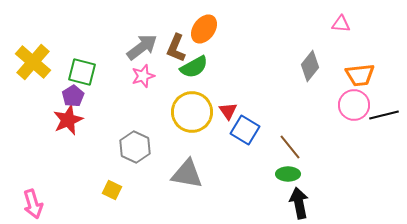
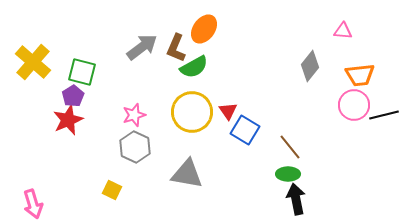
pink triangle: moved 2 px right, 7 px down
pink star: moved 9 px left, 39 px down
black arrow: moved 3 px left, 4 px up
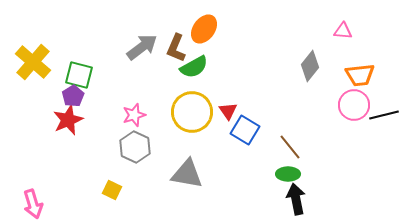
green square: moved 3 px left, 3 px down
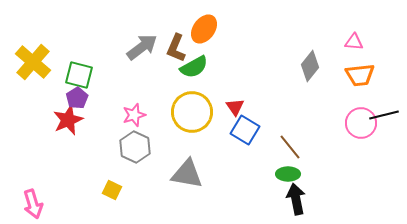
pink triangle: moved 11 px right, 11 px down
purple pentagon: moved 4 px right, 2 px down
pink circle: moved 7 px right, 18 px down
red triangle: moved 7 px right, 4 px up
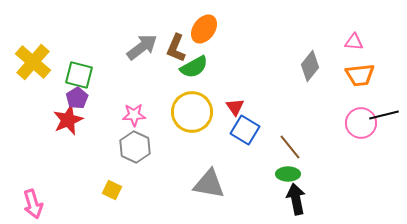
pink star: rotated 15 degrees clockwise
gray triangle: moved 22 px right, 10 px down
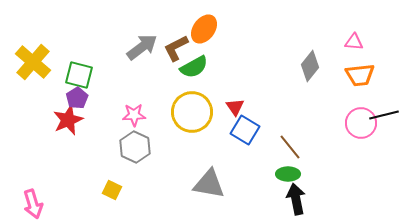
brown L-shape: rotated 40 degrees clockwise
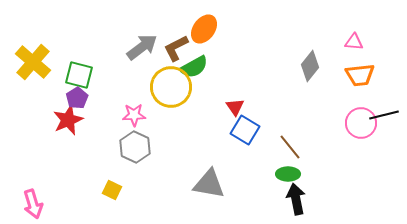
yellow circle: moved 21 px left, 25 px up
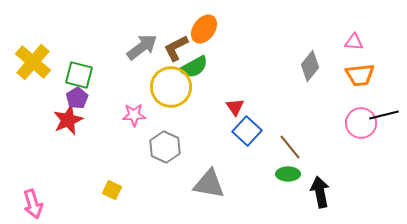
blue square: moved 2 px right, 1 px down; rotated 12 degrees clockwise
gray hexagon: moved 30 px right
black arrow: moved 24 px right, 7 px up
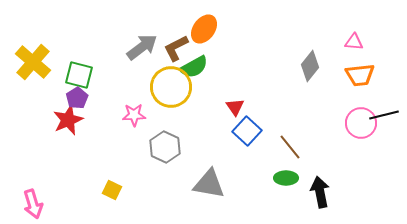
green ellipse: moved 2 px left, 4 px down
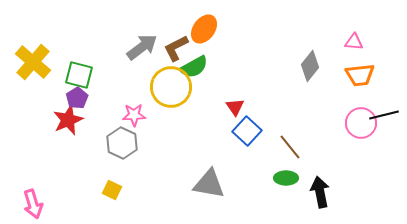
gray hexagon: moved 43 px left, 4 px up
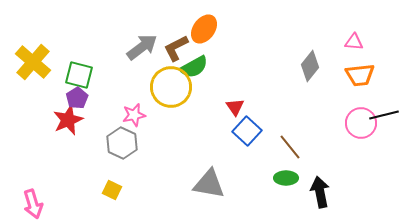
pink star: rotated 10 degrees counterclockwise
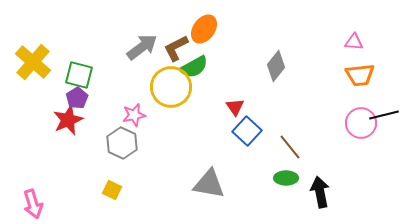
gray diamond: moved 34 px left
